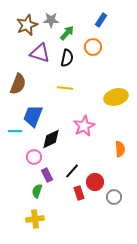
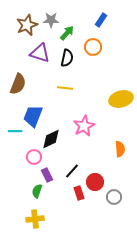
yellow ellipse: moved 5 px right, 2 px down
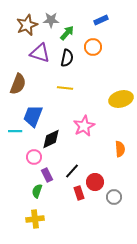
blue rectangle: rotated 32 degrees clockwise
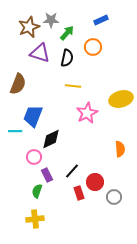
brown star: moved 2 px right, 2 px down
yellow line: moved 8 px right, 2 px up
pink star: moved 3 px right, 13 px up
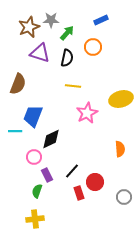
gray circle: moved 10 px right
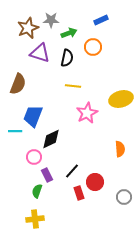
brown star: moved 1 px left, 1 px down
green arrow: moved 2 px right; rotated 28 degrees clockwise
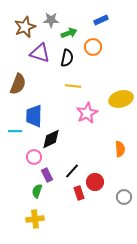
brown star: moved 3 px left, 1 px up
blue trapezoid: moved 1 px right; rotated 20 degrees counterclockwise
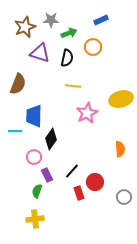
black diamond: rotated 30 degrees counterclockwise
